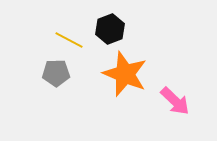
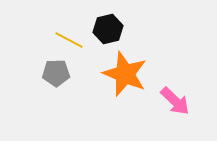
black hexagon: moved 2 px left; rotated 8 degrees clockwise
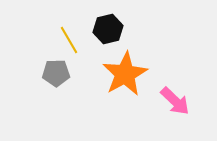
yellow line: rotated 32 degrees clockwise
orange star: rotated 21 degrees clockwise
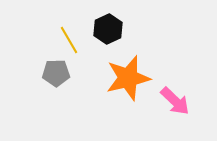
black hexagon: rotated 12 degrees counterclockwise
orange star: moved 3 px right, 4 px down; rotated 15 degrees clockwise
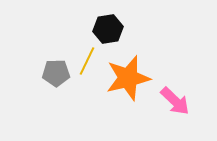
black hexagon: rotated 16 degrees clockwise
yellow line: moved 18 px right, 21 px down; rotated 56 degrees clockwise
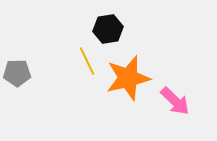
yellow line: rotated 52 degrees counterclockwise
gray pentagon: moved 39 px left
